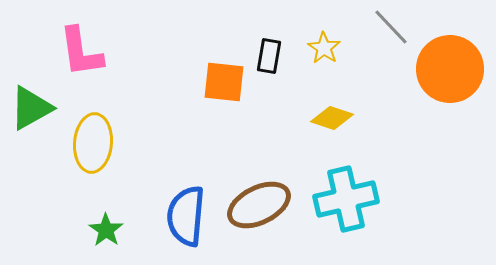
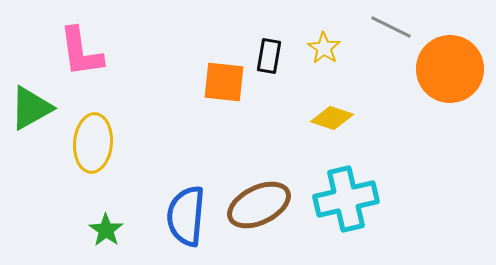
gray line: rotated 21 degrees counterclockwise
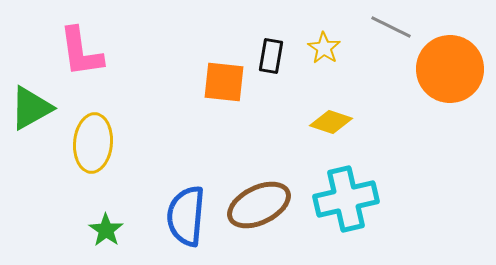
black rectangle: moved 2 px right
yellow diamond: moved 1 px left, 4 px down
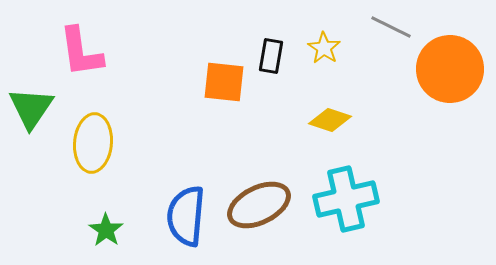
green triangle: rotated 27 degrees counterclockwise
yellow diamond: moved 1 px left, 2 px up
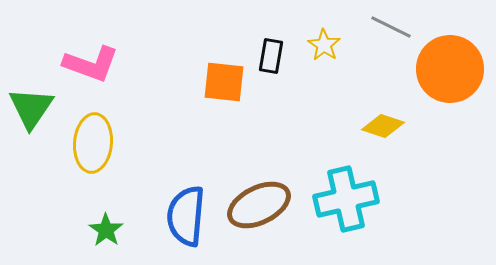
yellow star: moved 3 px up
pink L-shape: moved 10 px right, 12 px down; rotated 62 degrees counterclockwise
yellow diamond: moved 53 px right, 6 px down
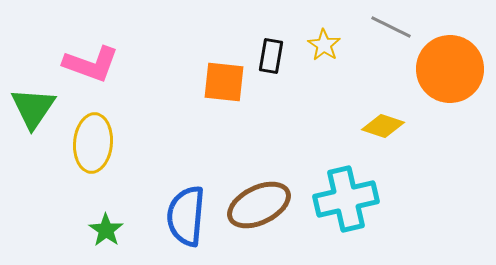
green triangle: moved 2 px right
